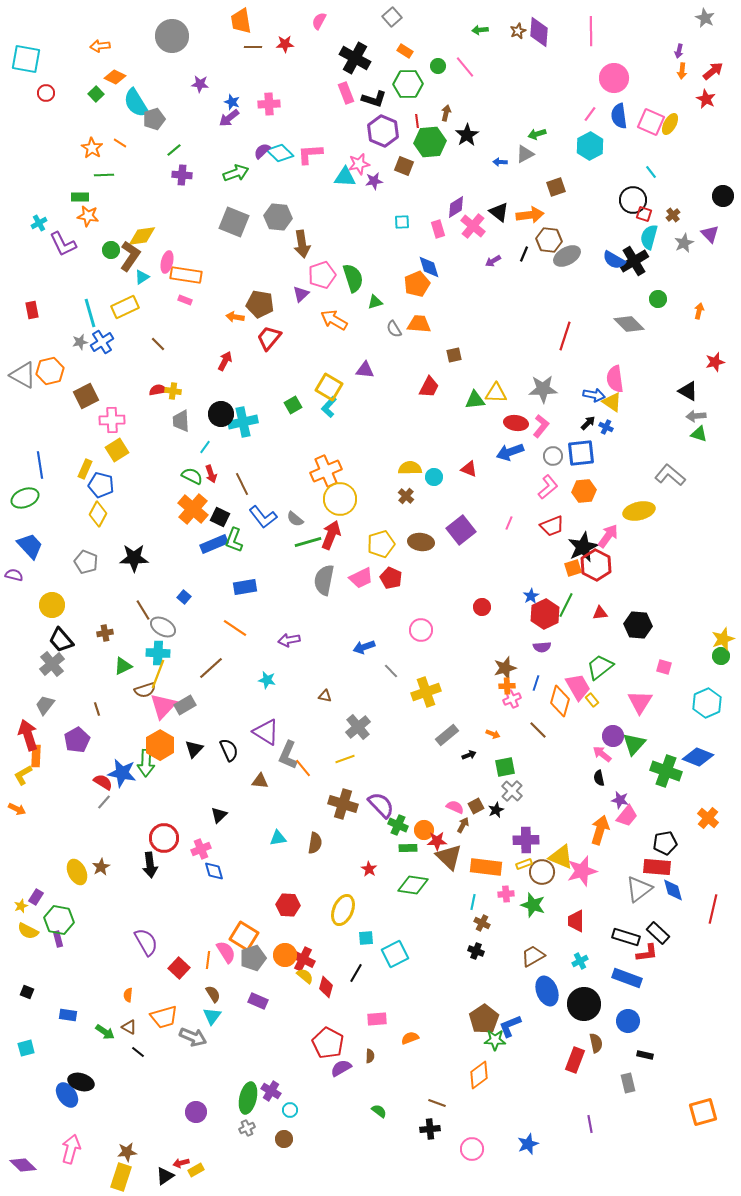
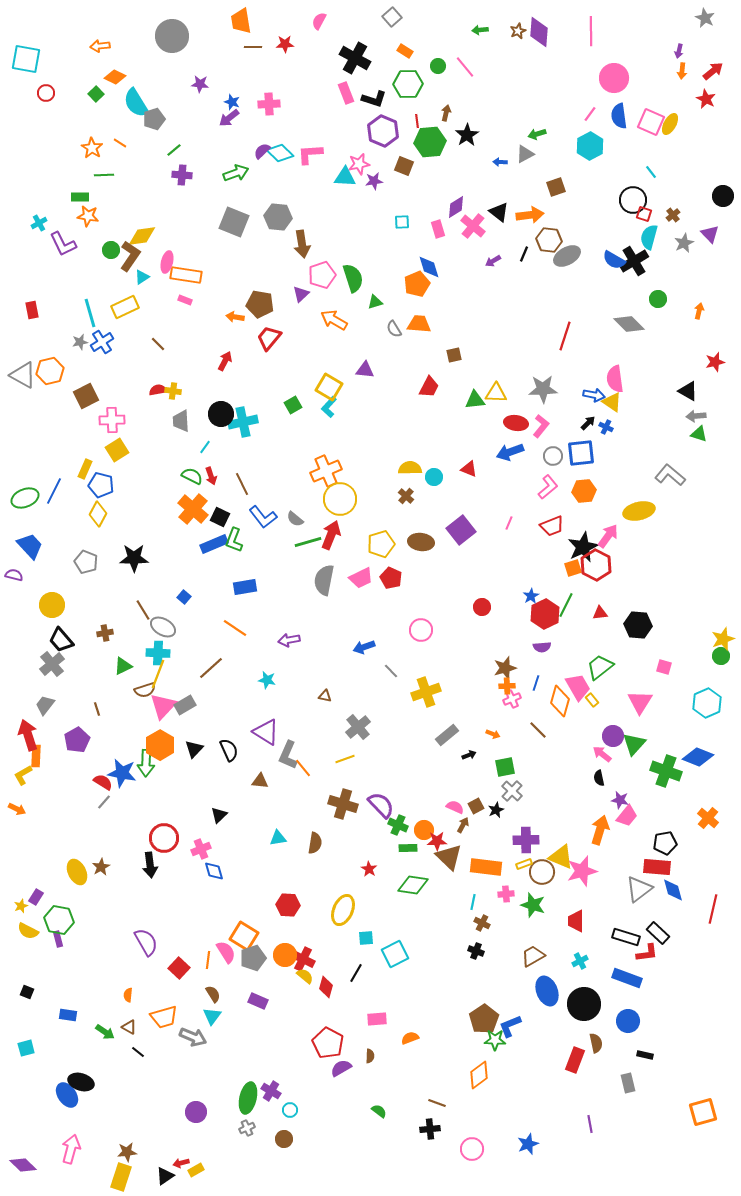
blue line at (40, 465): moved 14 px right, 26 px down; rotated 36 degrees clockwise
red arrow at (211, 474): moved 2 px down
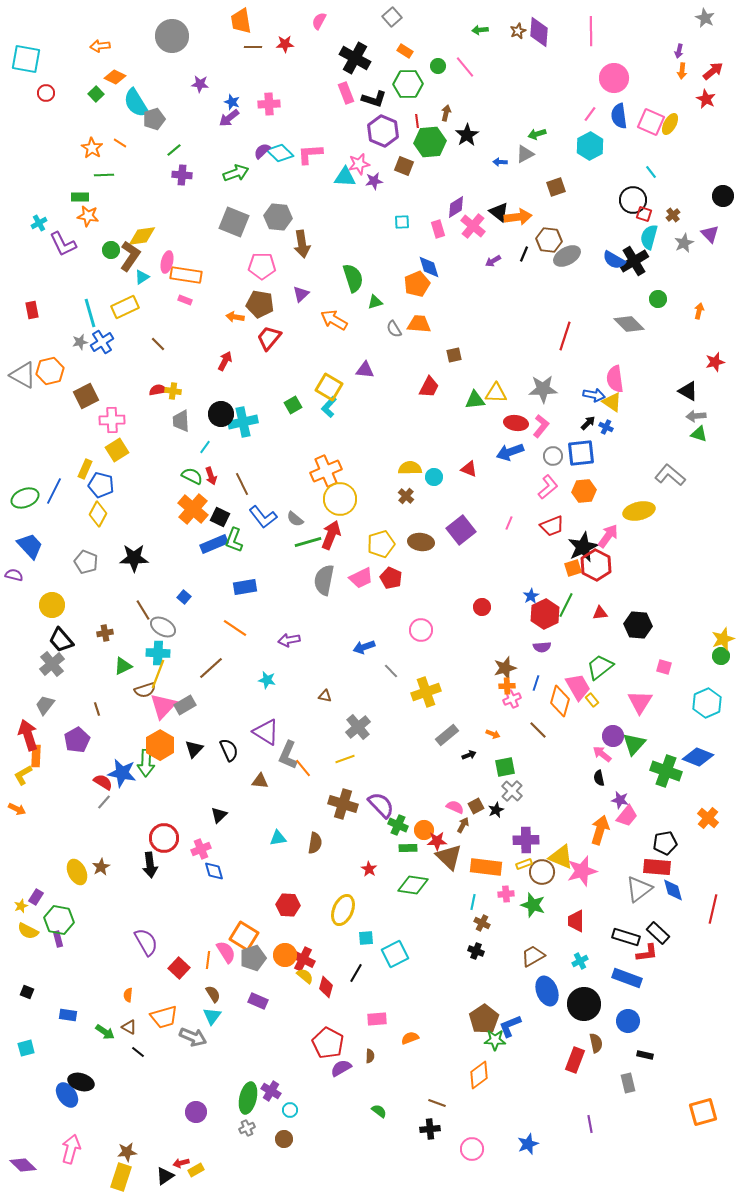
orange arrow at (530, 215): moved 12 px left, 2 px down
pink pentagon at (322, 275): moved 60 px left, 9 px up; rotated 20 degrees clockwise
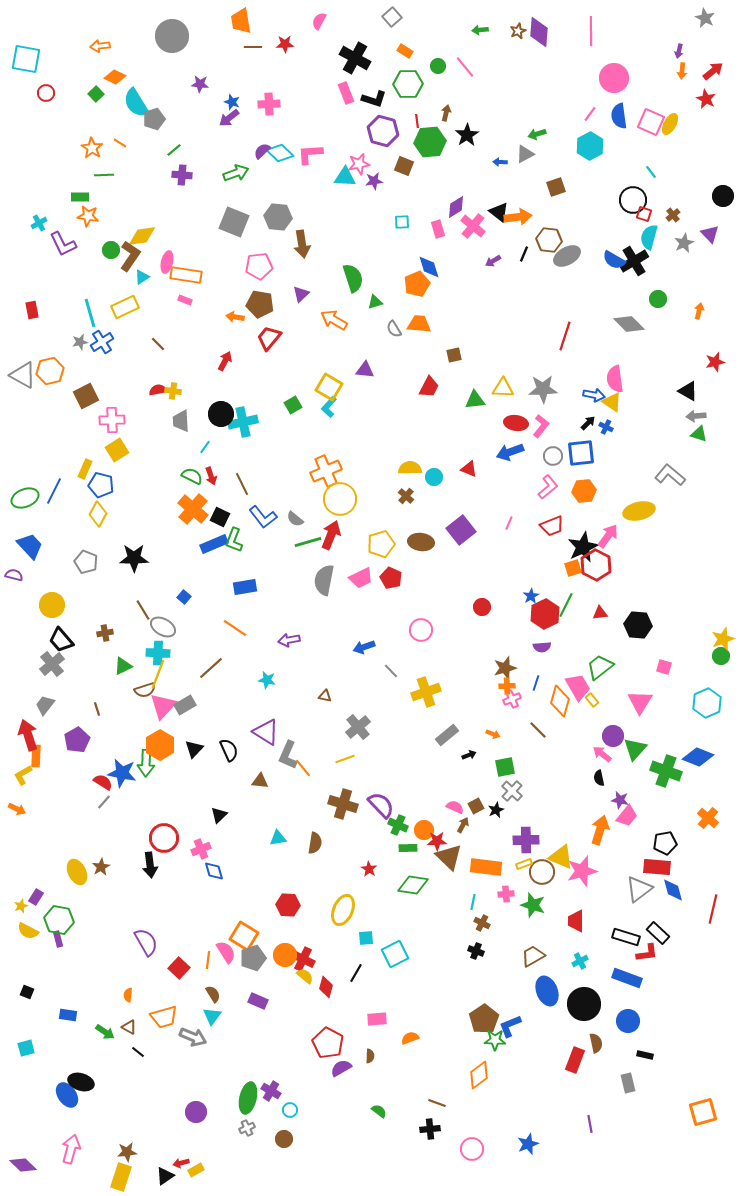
purple hexagon at (383, 131): rotated 8 degrees counterclockwise
pink pentagon at (262, 266): moved 3 px left; rotated 8 degrees counterclockwise
yellow triangle at (496, 393): moved 7 px right, 5 px up
green triangle at (634, 744): moved 1 px right, 5 px down
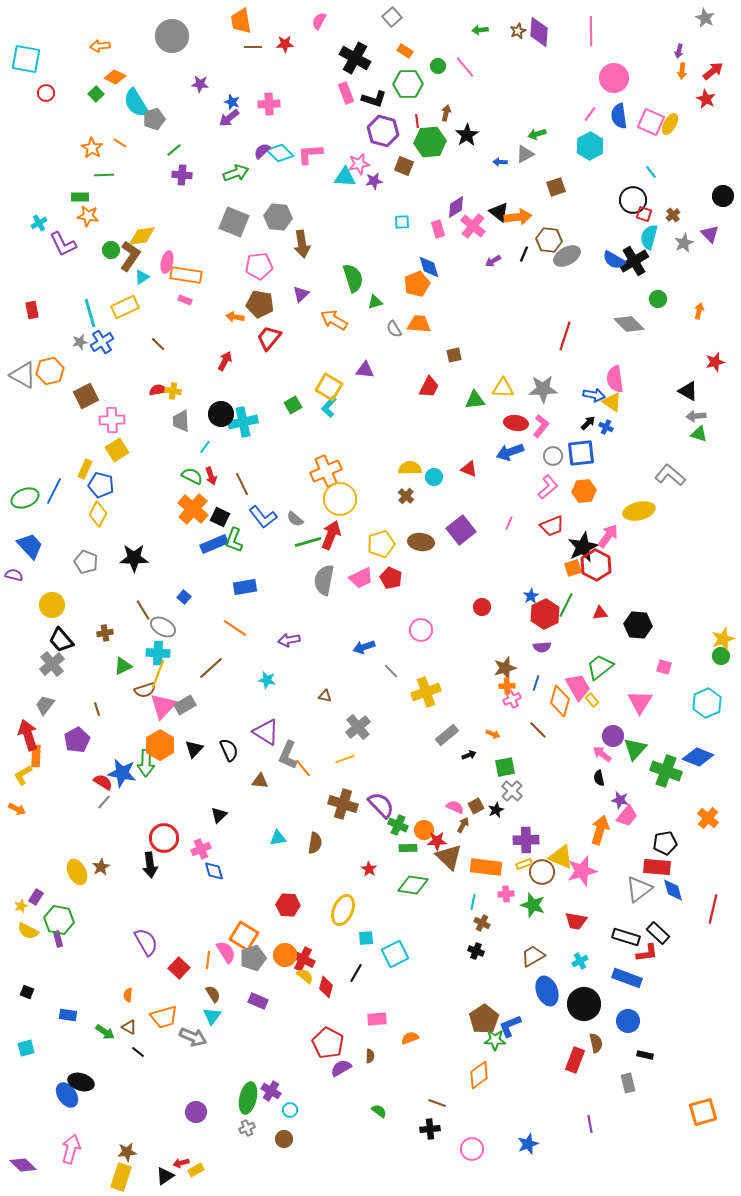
red trapezoid at (576, 921): rotated 80 degrees counterclockwise
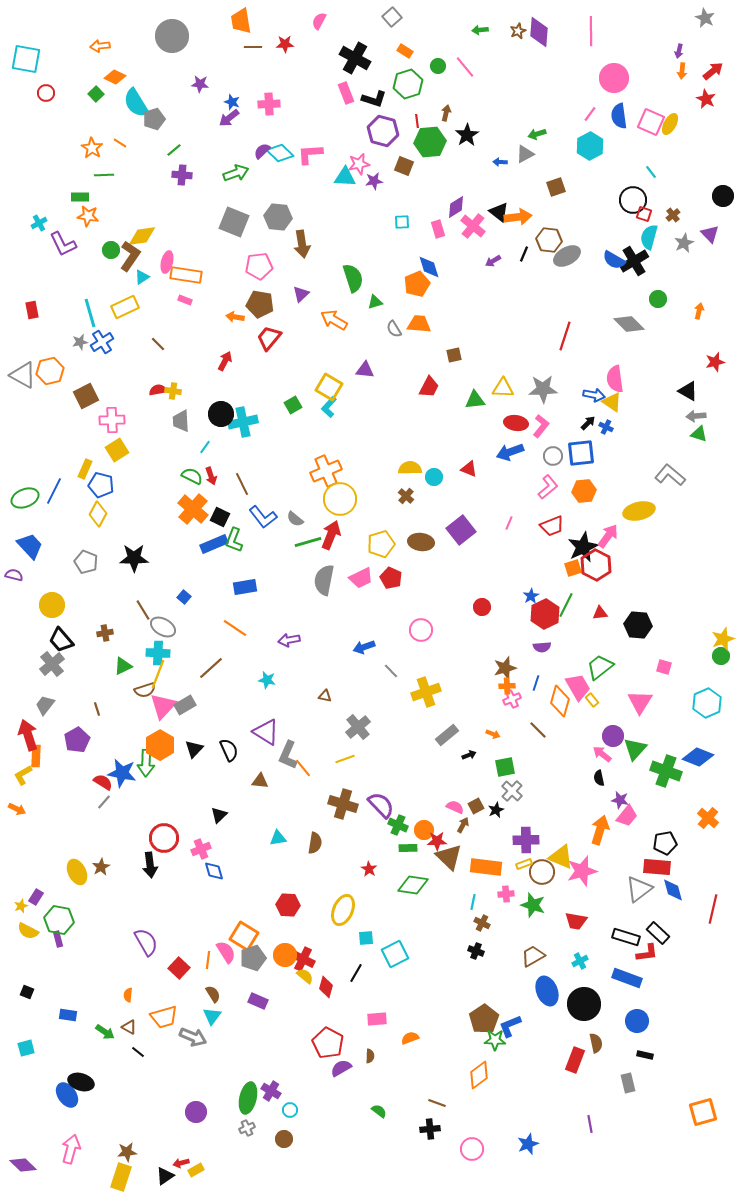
green hexagon at (408, 84): rotated 16 degrees counterclockwise
blue circle at (628, 1021): moved 9 px right
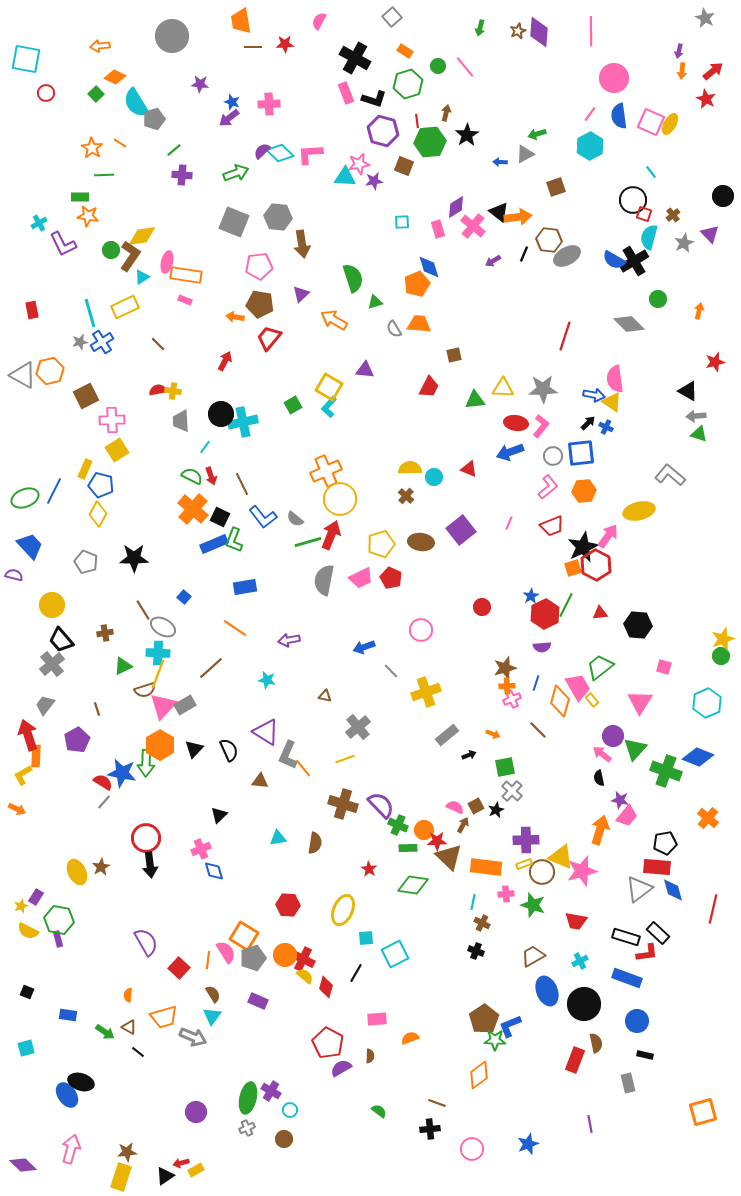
green arrow at (480, 30): moved 2 px up; rotated 70 degrees counterclockwise
red circle at (164, 838): moved 18 px left
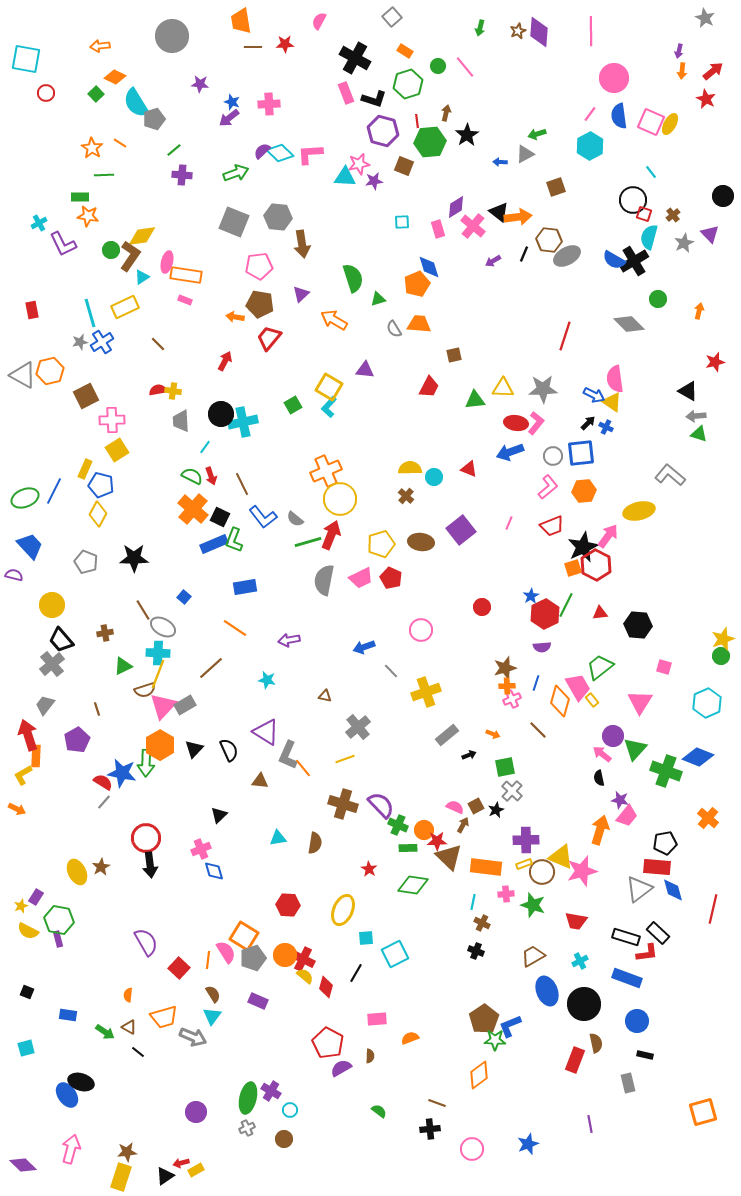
green triangle at (375, 302): moved 3 px right, 3 px up
blue arrow at (594, 395): rotated 15 degrees clockwise
pink L-shape at (541, 426): moved 5 px left, 3 px up
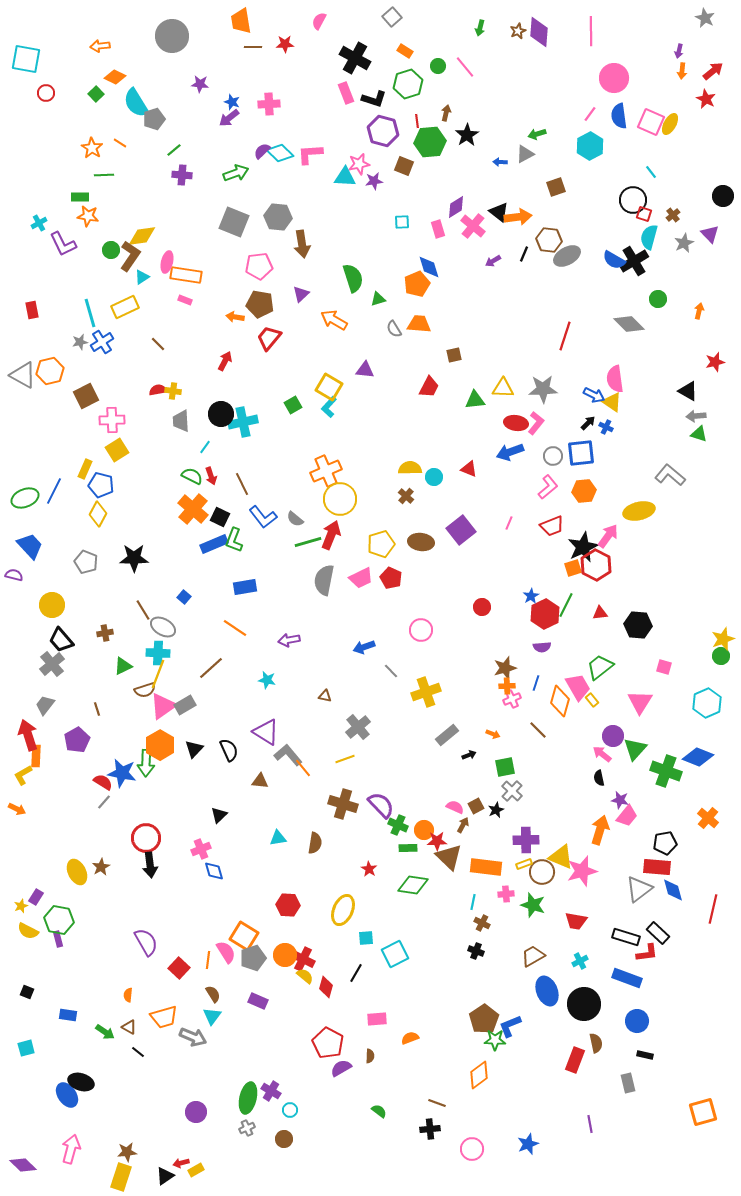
pink triangle at (163, 706): rotated 12 degrees clockwise
gray L-shape at (288, 755): rotated 116 degrees clockwise
